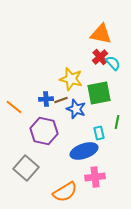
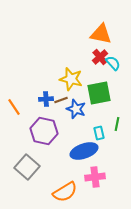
orange line: rotated 18 degrees clockwise
green line: moved 2 px down
gray square: moved 1 px right, 1 px up
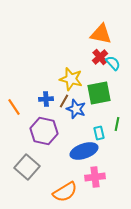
brown line: moved 3 px right, 1 px down; rotated 40 degrees counterclockwise
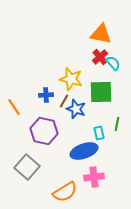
green square: moved 2 px right, 1 px up; rotated 10 degrees clockwise
blue cross: moved 4 px up
pink cross: moved 1 px left
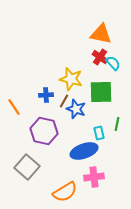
red cross: rotated 14 degrees counterclockwise
